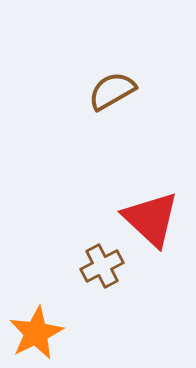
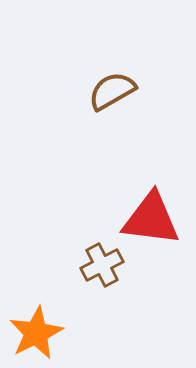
red triangle: rotated 36 degrees counterclockwise
brown cross: moved 1 px up
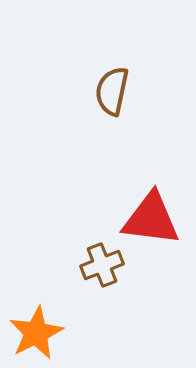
brown semicircle: rotated 48 degrees counterclockwise
brown cross: rotated 6 degrees clockwise
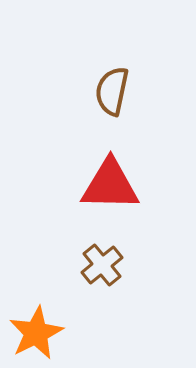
red triangle: moved 41 px left, 34 px up; rotated 6 degrees counterclockwise
brown cross: rotated 18 degrees counterclockwise
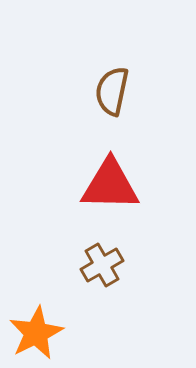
brown cross: rotated 9 degrees clockwise
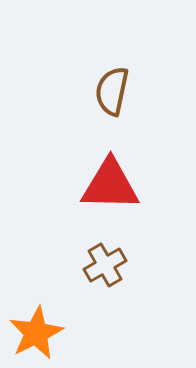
brown cross: moved 3 px right
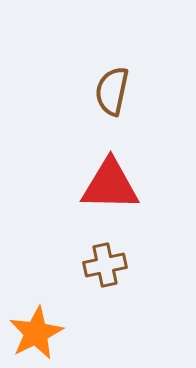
brown cross: rotated 18 degrees clockwise
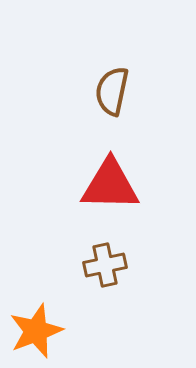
orange star: moved 2 px up; rotated 6 degrees clockwise
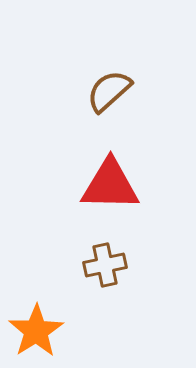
brown semicircle: moved 3 px left; rotated 36 degrees clockwise
orange star: rotated 12 degrees counterclockwise
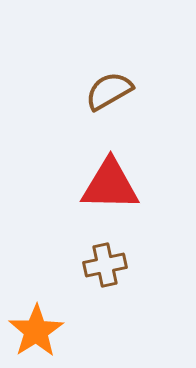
brown semicircle: rotated 12 degrees clockwise
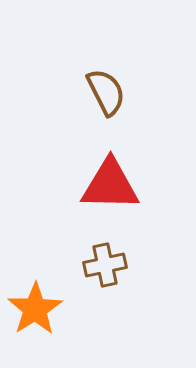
brown semicircle: moved 3 px left, 1 px down; rotated 93 degrees clockwise
orange star: moved 1 px left, 22 px up
